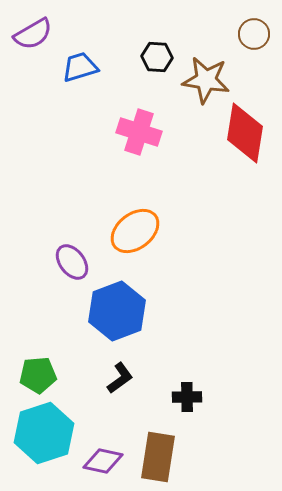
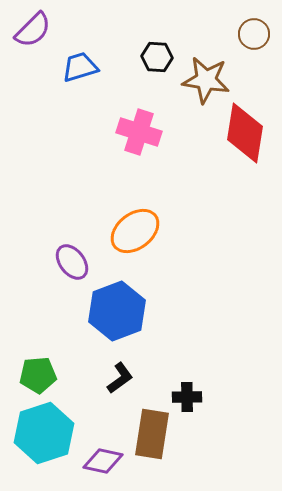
purple semicircle: moved 4 px up; rotated 15 degrees counterclockwise
brown rectangle: moved 6 px left, 23 px up
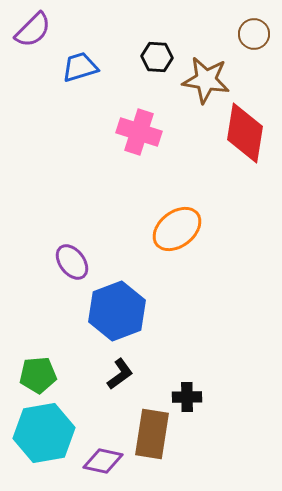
orange ellipse: moved 42 px right, 2 px up
black L-shape: moved 4 px up
cyan hexagon: rotated 8 degrees clockwise
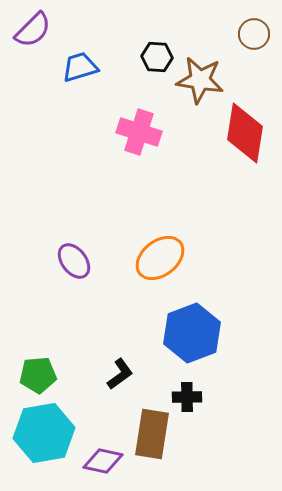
brown star: moved 6 px left
orange ellipse: moved 17 px left, 29 px down
purple ellipse: moved 2 px right, 1 px up
blue hexagon: moved 75 px right, 22 px down
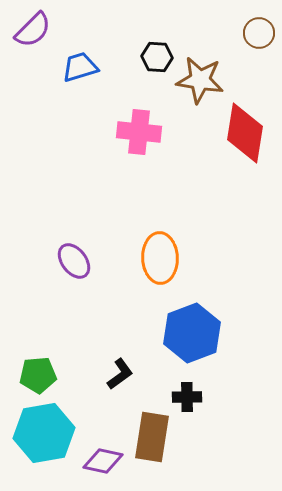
brown circle: moved 5 px right, 1 px up
pink cross: rotated 12 degrees counterclockwise
orange ellipse: rotated 54 degrees counterclockwise
brown rectangle: moved 3 px down
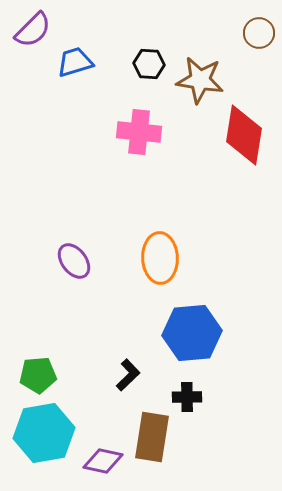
black hexagon: moved 8 px left, 7 px down
blue trapezoid: moved 5 px left, 5 px up
red diamond: moved 1 px left, 2 px down
blue hexagon: rotated 16 degrees clockwise
black L-shape: moved 8 px right, 1 px down; rotated 8 degrees counterclockwise
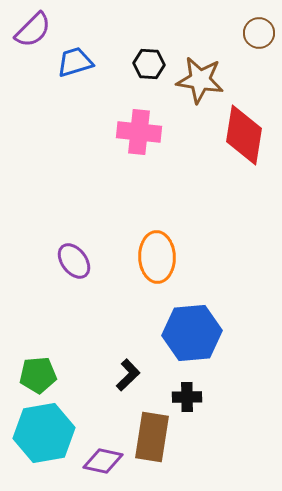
orange ellipse: moved 3 px left, 1 px up
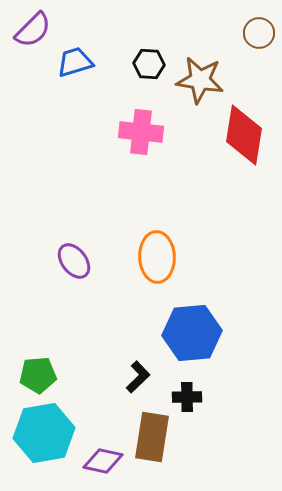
pink cross: moved 2 px right
black L-shape: moved 10 px right, 2 px down
